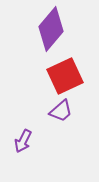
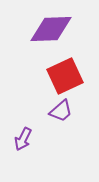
purple diamond: rotated 48 degrees clockwise
purple arrow: moved 2 px up
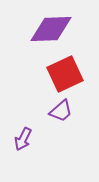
red square: moved 2 px up
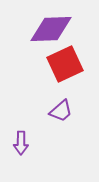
red square: moved 10 px up
purple arrow: moved 2 px left, 4 px down; rotated 25 degrees counterclockwise
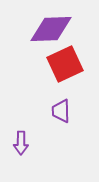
purple trapezoid: rotated 130 degrees clockwise
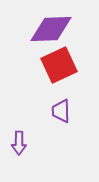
red square: moved 6 px left, 1 px down
purple arrow: moved 2 px left
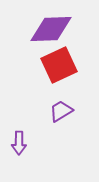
purple trapezoid: rotated 60 degrees clockwise
